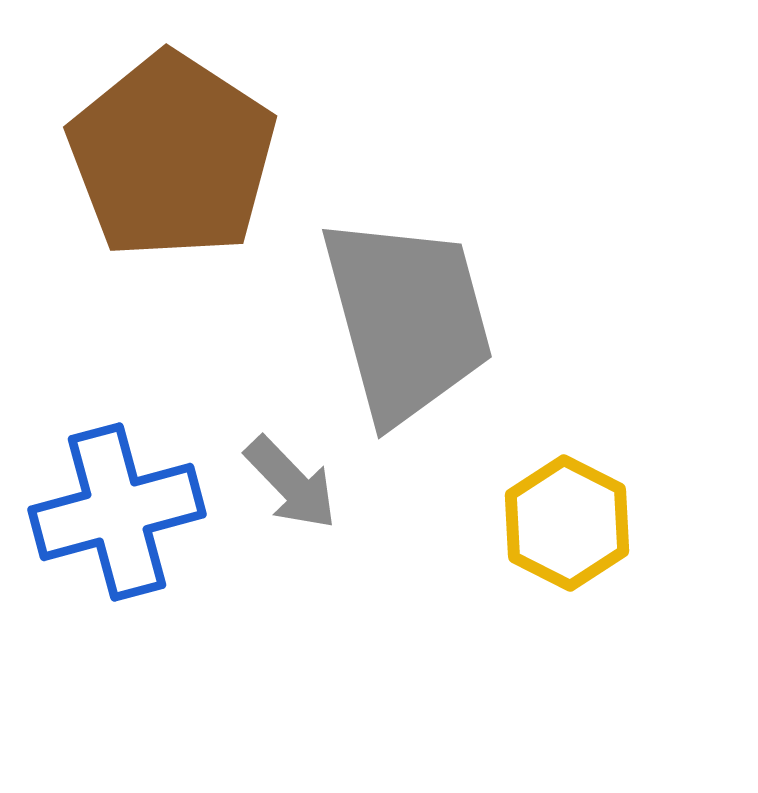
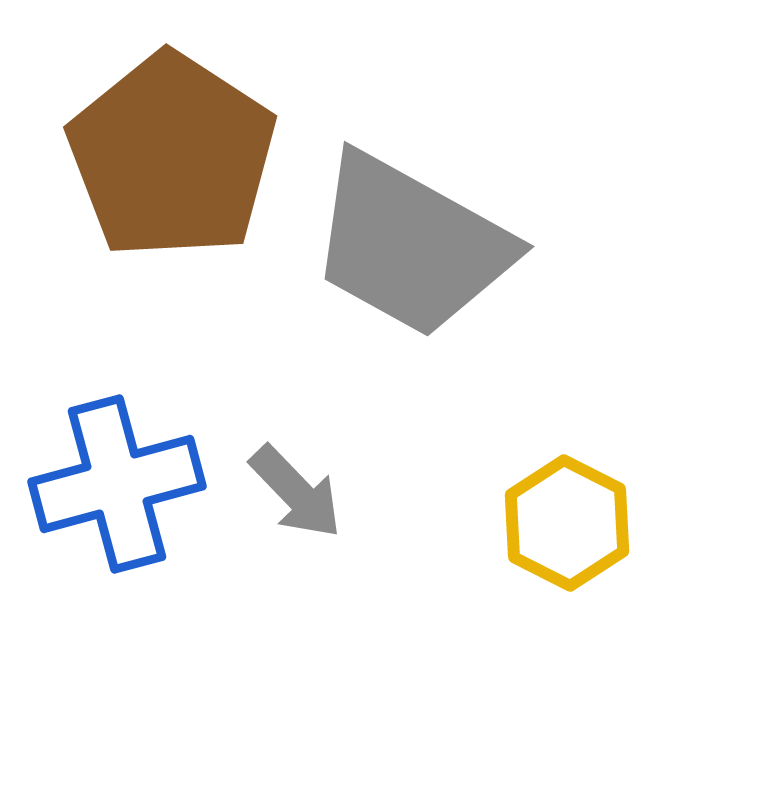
gray trapezoid: moved 4 px right, 74 px up; rotated 134 degrees clockwise
gray arrow: moved 5 px right, 9 px down
blue cross: moved 28 px up
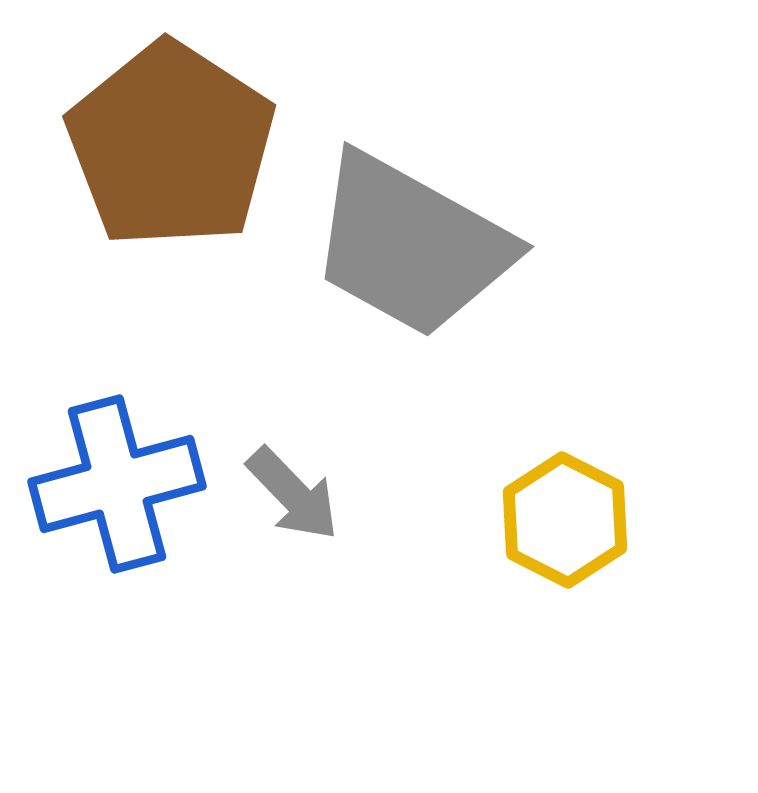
brown pentagon: moved 1 px left, 11 px up
gray arrow: moved 3 px left, 2 px down
yellow hexagon: moved 2 px left, 3 px up
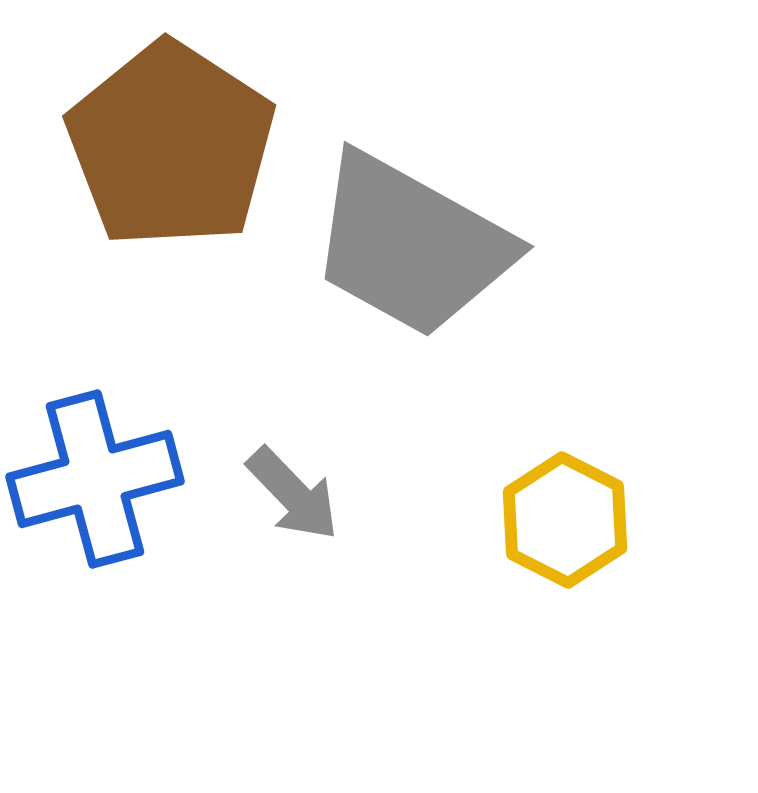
blue cross: moved 22 px left, 5 px up
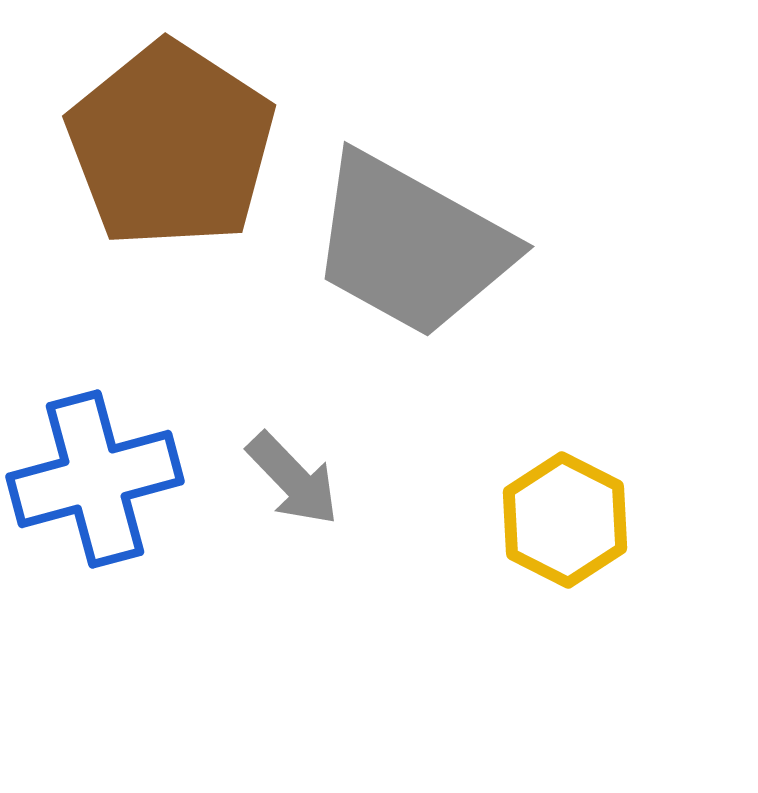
gray arrow: moved 15 px up
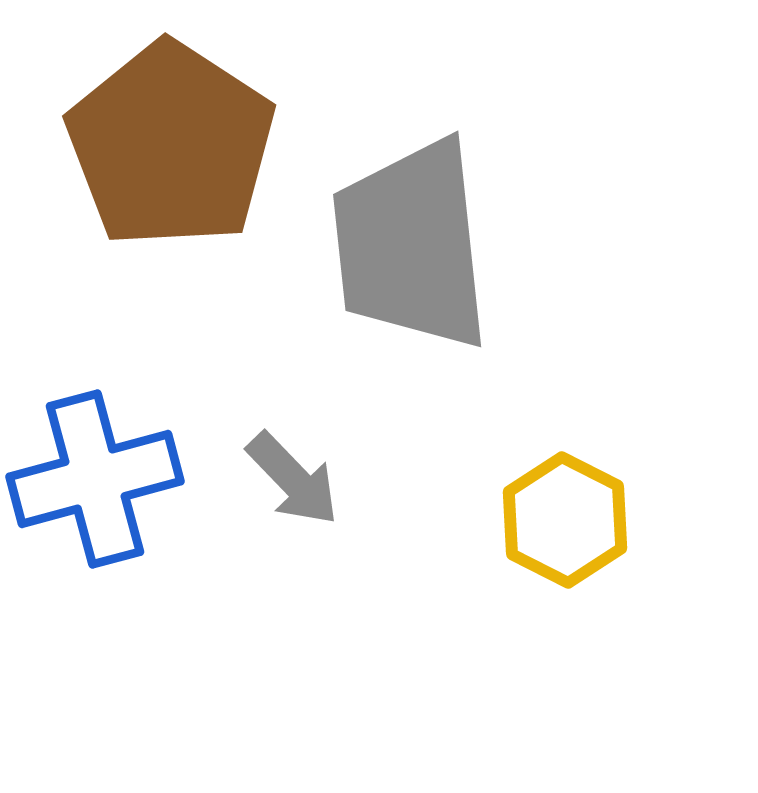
gray trapezoid: rotated 55 degrees clockwise
